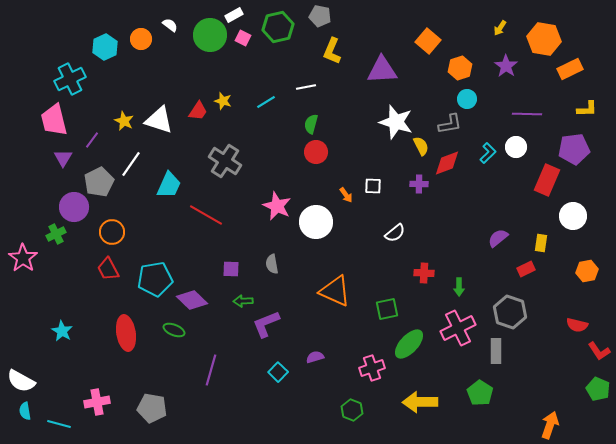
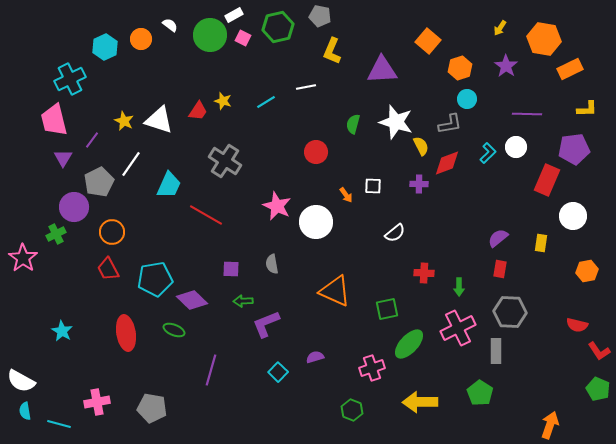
green semicircle at (311, 124): moved 42 px right
red rectangle at (526, 269): moved 26 px left; rotated 54 degrees counterclockwise
gray hexagon at (510, 312): rotated 16 degrees counterclockwise
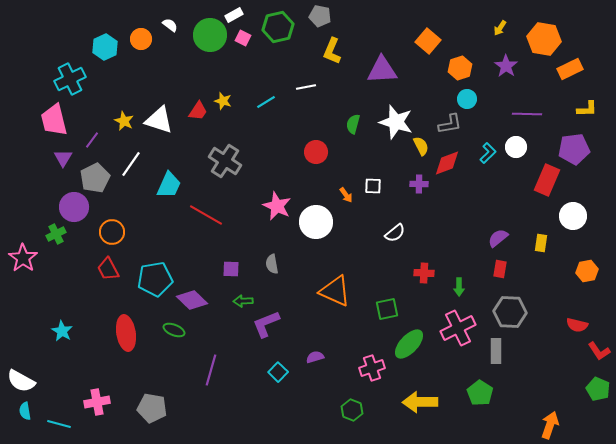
gray pentagon at (99, 182): moved 4 px left, 4 px up
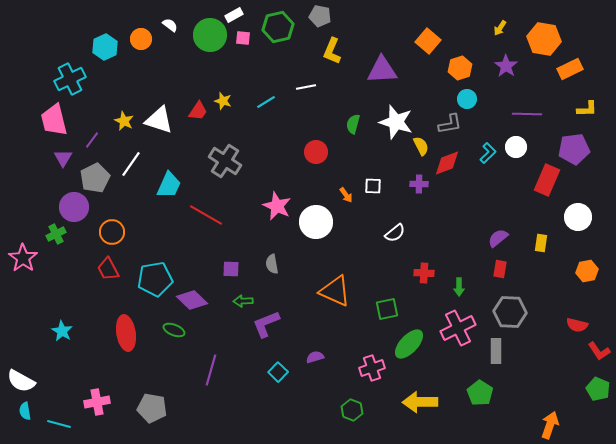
pink square at (243, 38): rotated 21 degrees counterclockwise
white circle at (573, 216): moved 5 px right, 1 px down
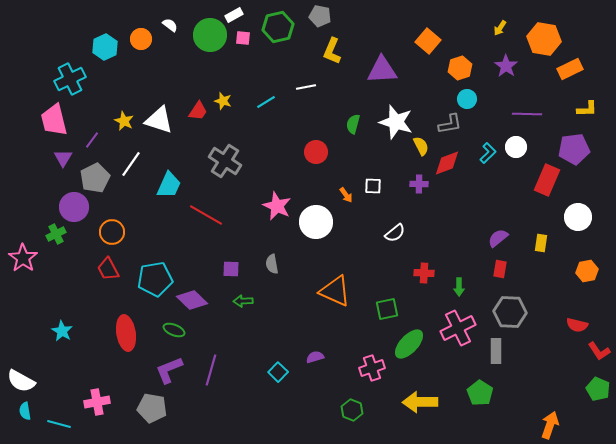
purple L-shape at (266, 324): moved 97 px left, 46 px down
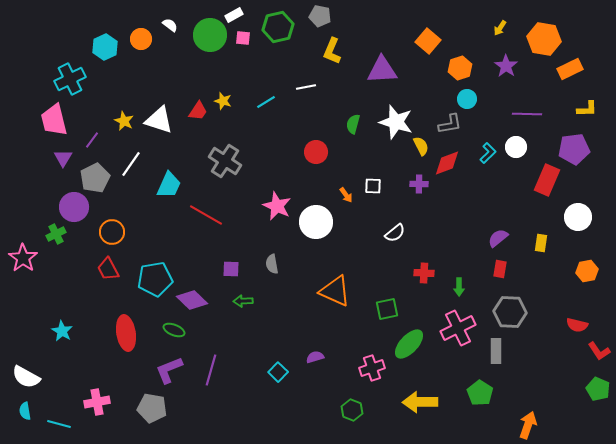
white semicircle at (21, 381): moved 5 px right, 4 px up
orange arrow at (550, 425): moved 22 px left
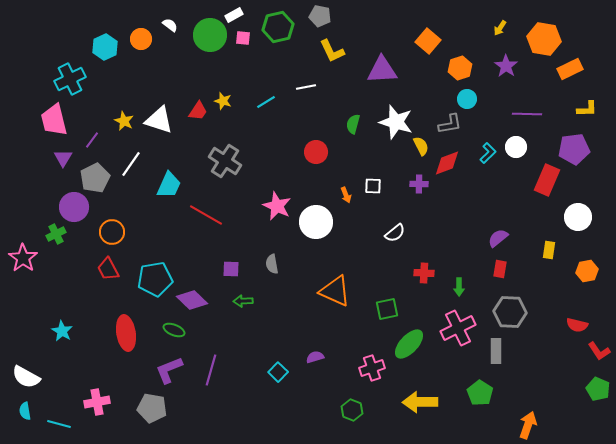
yellow L-shape at (332, 51): rotated 48 degrees counterclockwise
orange arrow at (346, 195): rotated 14 degrees clockwise
yellow rectangle at (541, 243): moved 8 px right, 7 px down
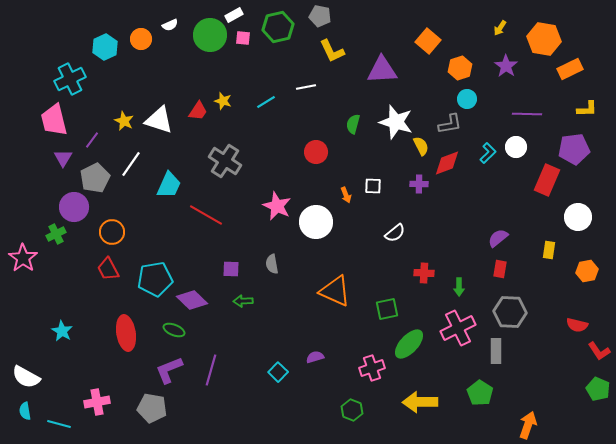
white semicircle at (170, 25): rotated 119 degrees clockwise
